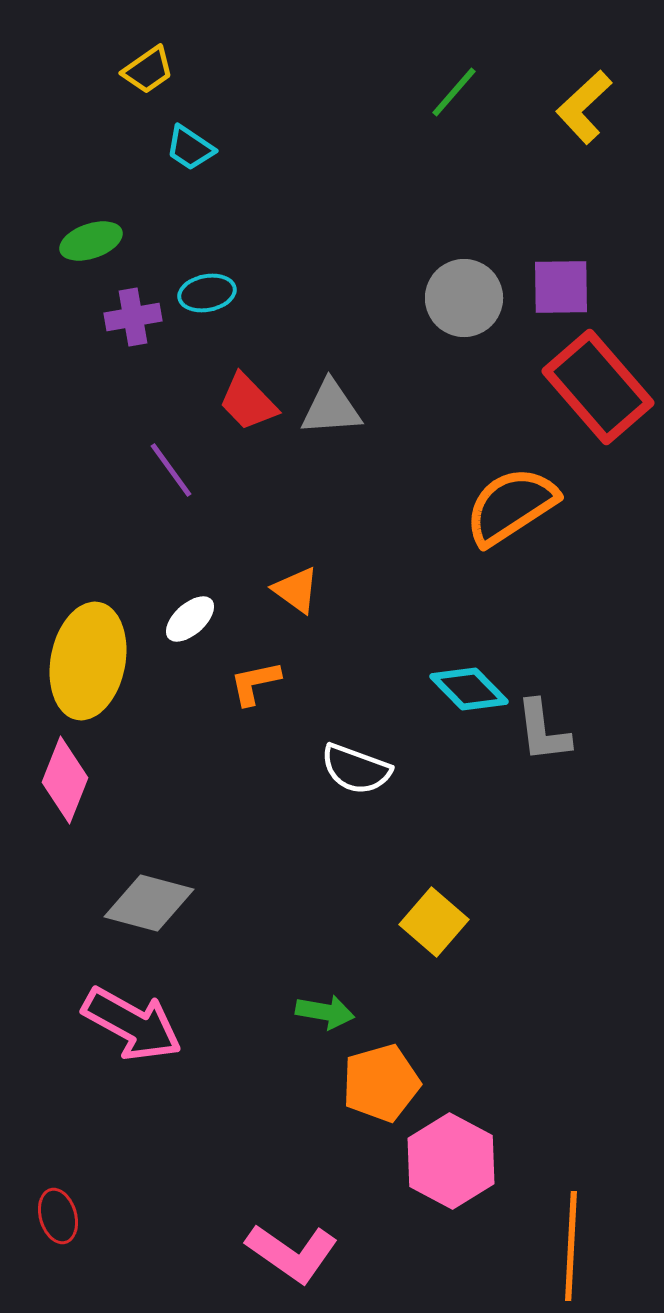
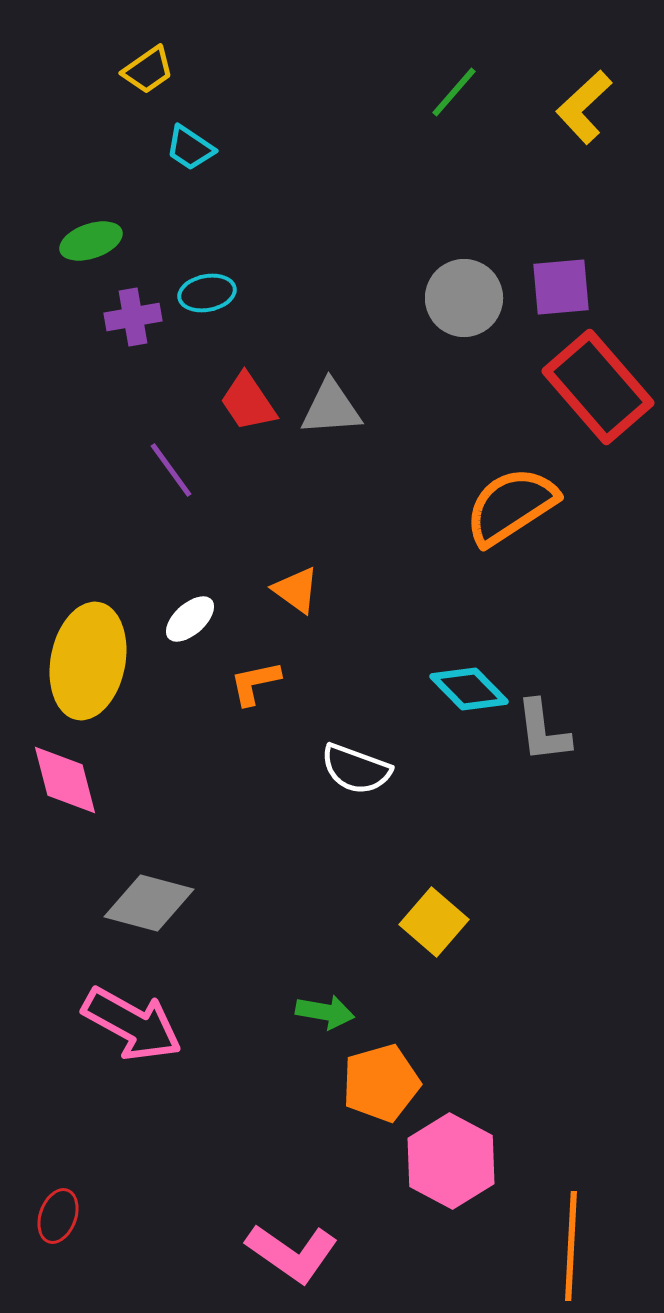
purple square: rotated 4 degrees counterclockwise
red trapezoid: rotated 10 degrees clockwise
pink diamond: rotated 36 degrees counterclockwise
red ellipse: rotated 36 degrees clockwise
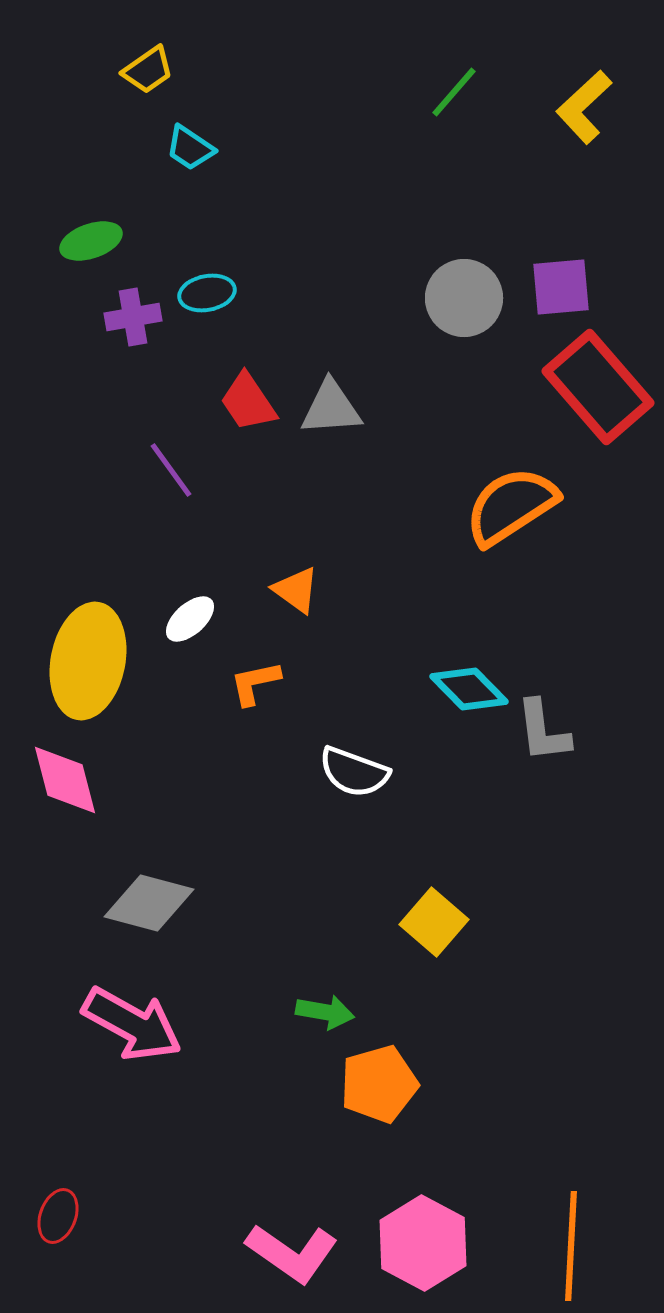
white semicircle: moved 2 px left, 3 px down
orange pentagon: moved 2 px left, 1 px down
pink hexagon: moved 28 px left, 82 px down
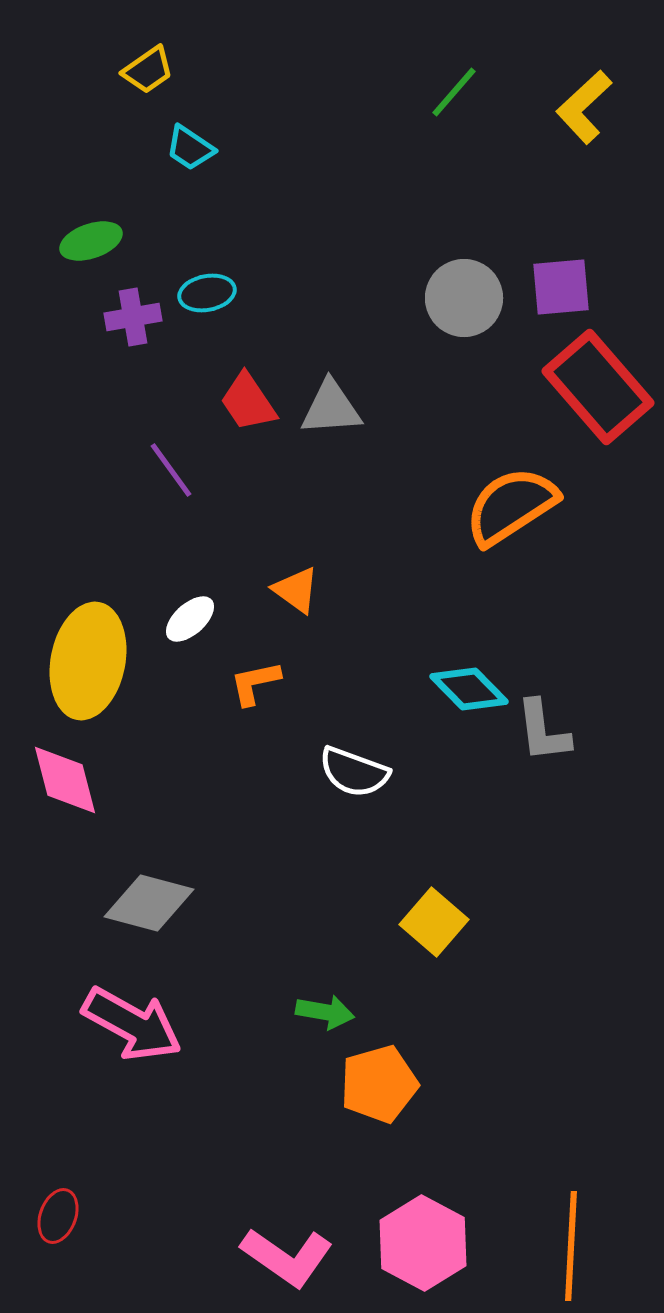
pink L-shape: moved 5 px left, 4 px down
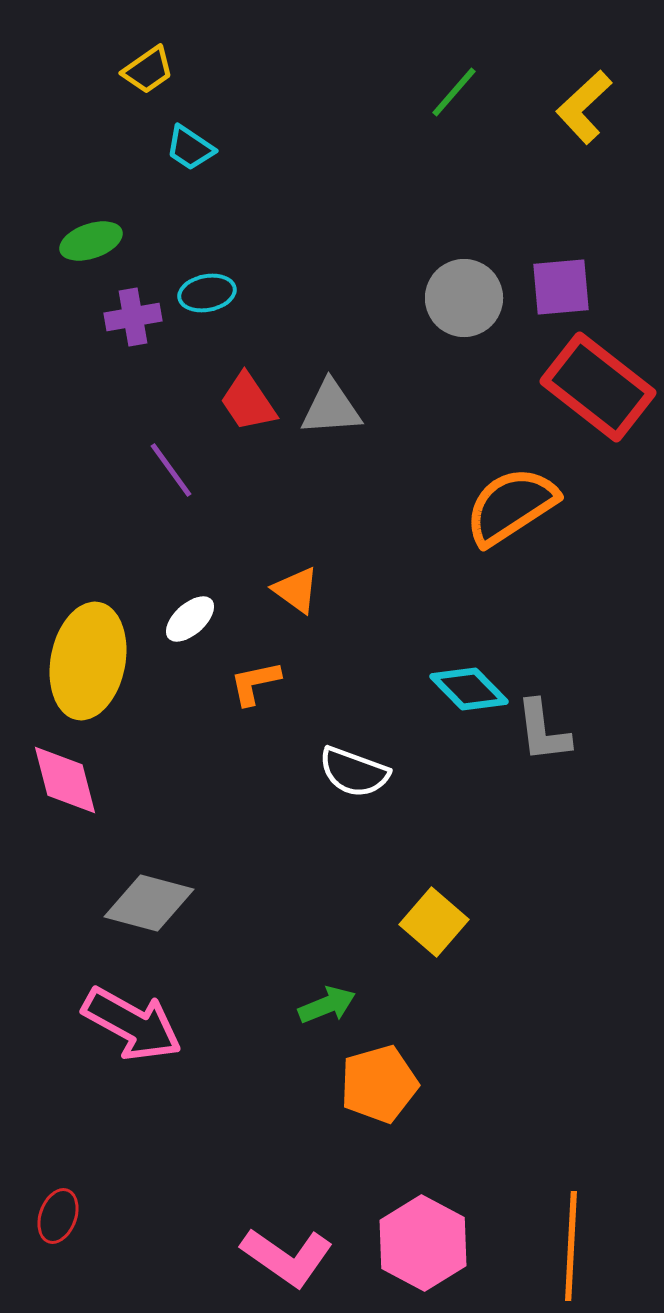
red rectangle: rotated 11 degrees counterclockwise
green arrow: moved 2 px right, 7 px up; rotated 32 degrees counterclockwise
